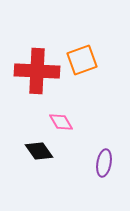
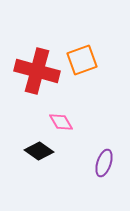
red cross: rotated 12 degrees clockwise
black diamond: rotated 20 degrees counterclockwise
purple ellipse: rotated 8 degrees clockwise
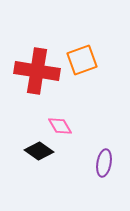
red cross: rotated 6 degrees counterclockwise
pink diamond: moved 1 px left, 4 px down
purple ellipse: rotated 8 degrees counterclockwise
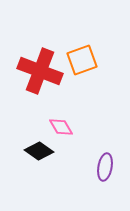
red cross: moved 3 px right; rotated 12 degrees clockwise
pink diamond: moved 1 px right, 1 px down
purple ellipse: moved 1 px right, 4 px down
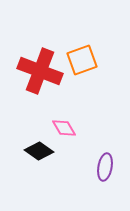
pink diamond: moved 3 px right, 1 px down
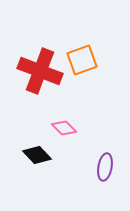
pink diamond: rotated 15 degrees counterclockwise
black diamond: moved 2 px left, 4 px down; rotated 12 degrees clockwise
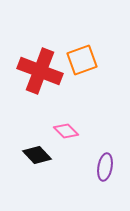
pink diamond: moved 2 px right, 3 px down
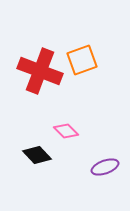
purple ellipse: rotated 60 degrees clockwise
